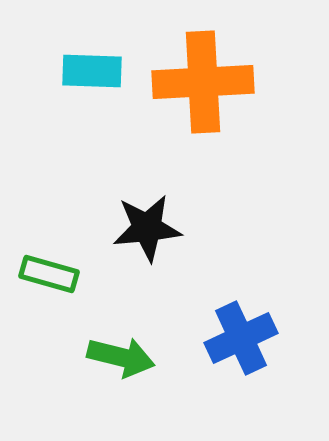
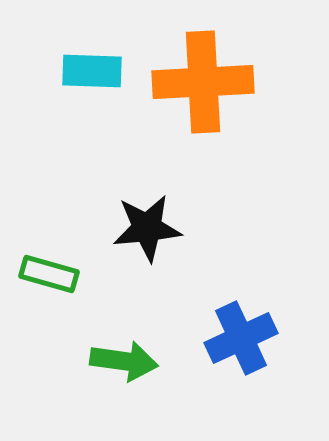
green arrow: moved 3 px right, 4 px down; rotated 6 degrees counterclockwise
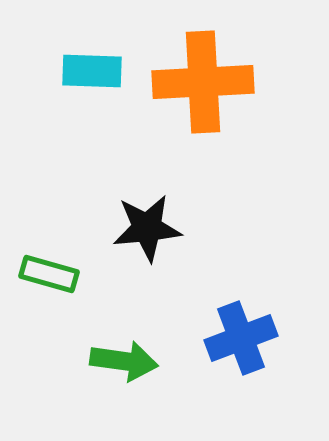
blue cross: rotated 4 degrees clockwise
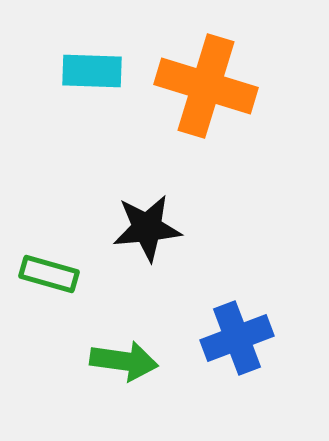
orange cross: moved 3 px right, 4 px down; rotated 20 degrees clockwise
blue cross: moved 4 px left
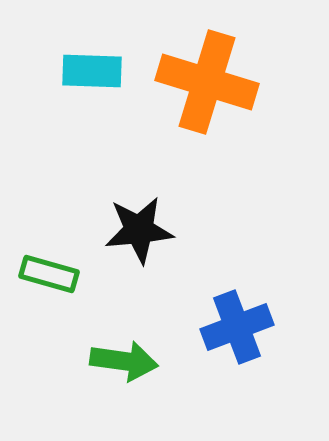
orange cross: moved 1 px right, 4 px up
black star: moved 8 px left, 2 px down
blue cross: moved 11 px up
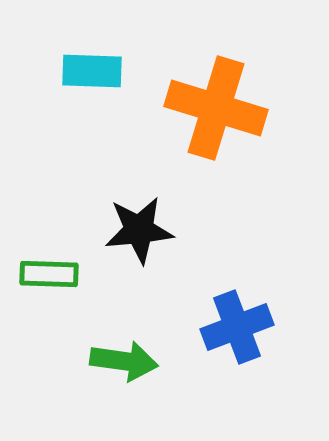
orange cross: moved 9 px right, 26 px down
green rectangle: rotated 14 degrees counterclockwise
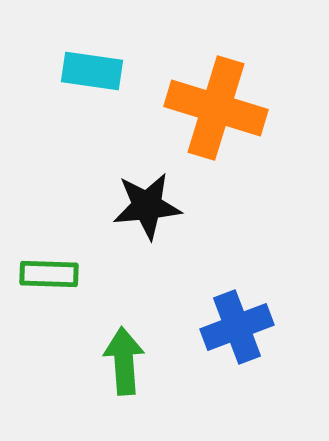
cyan rectangle: rotated 6 degrees clockwise
black star: moved 8 px right, 24 px up
green arrow: rotated 102 degrees counterclockwise
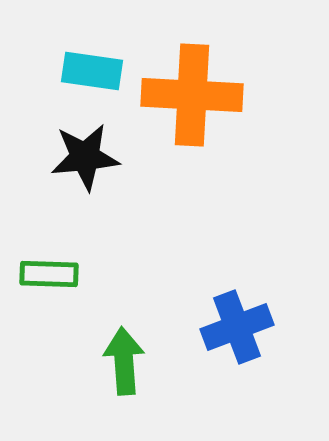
orange cross: moved 24 px left, 13 px up; rotated 14 degrees counterclockwise
black star: moved 62 px left, 49 px up
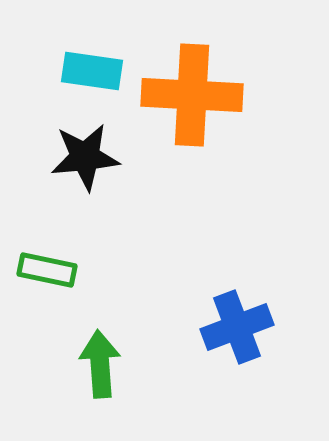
green rectangle: moved 2 px left, 4 px up; rotated 10 degrees clockwise
green arrow: moved 24 px left, 3 px down
